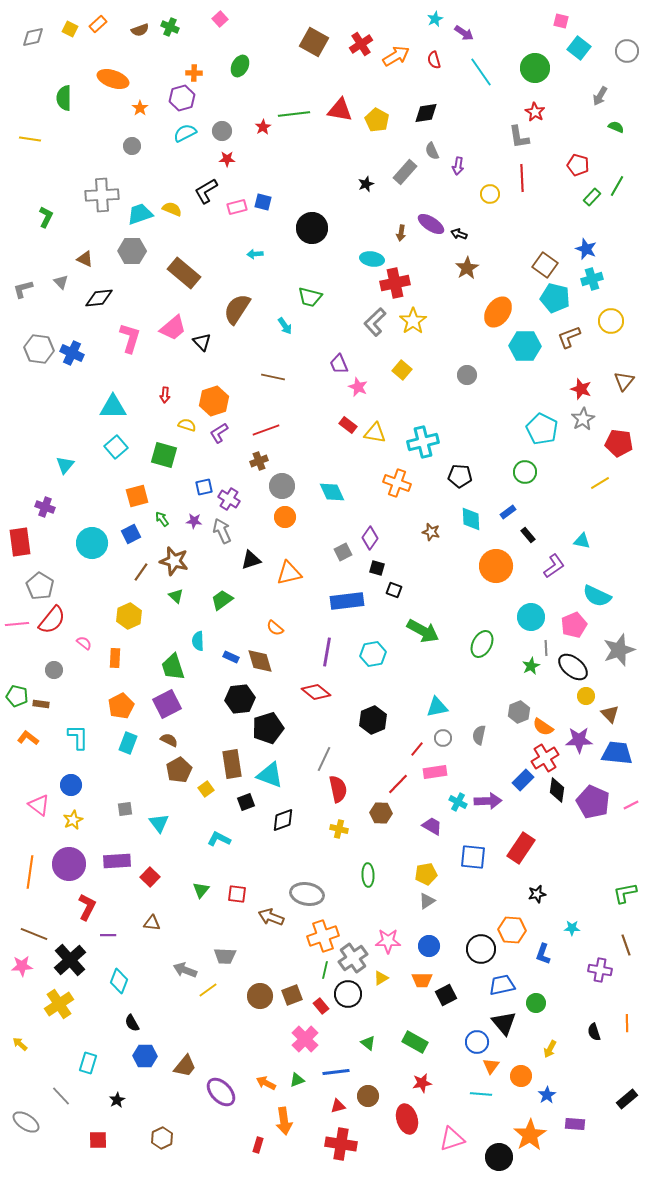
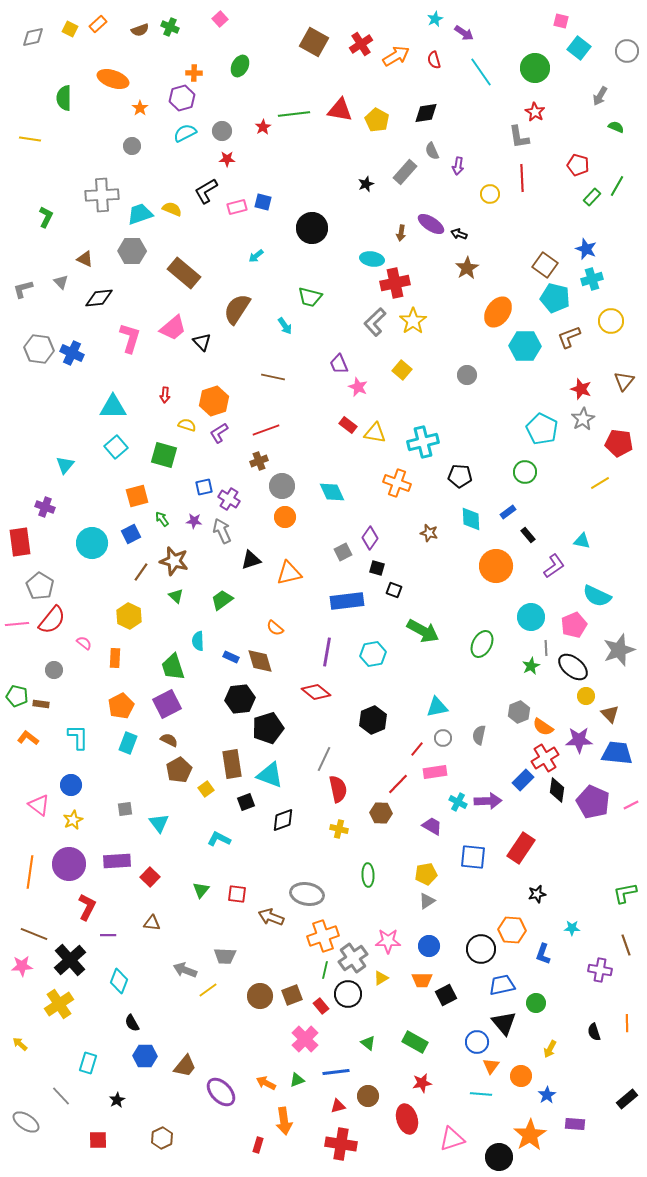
cyan arrow at (255, 254): moved 1 px right, 2 px down; rotated 35 degrees counterclockwise
brown star at (431, 532): moved 2 px left, 1 px down
yellow hexagon at (129, 616): rotated 10 degrees counterclockwise
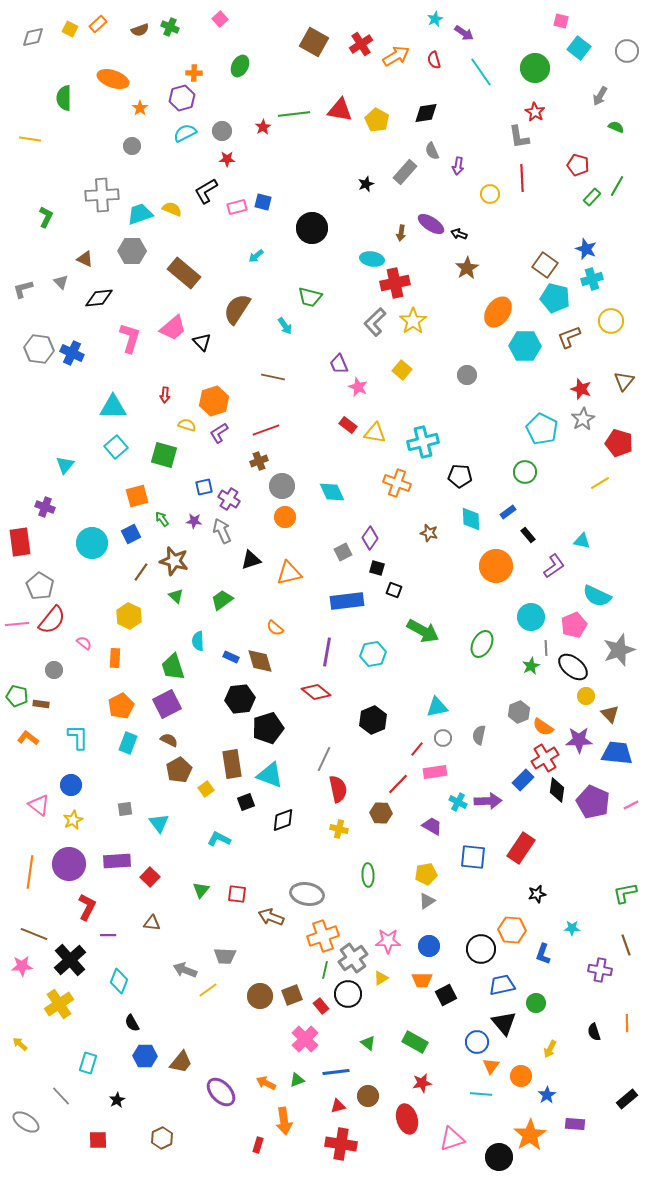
red pentagon at (619, 443): rotated 8 degrees clockwise
brown trapezoid at (185, 1066): moved 4 px left, 4 px up
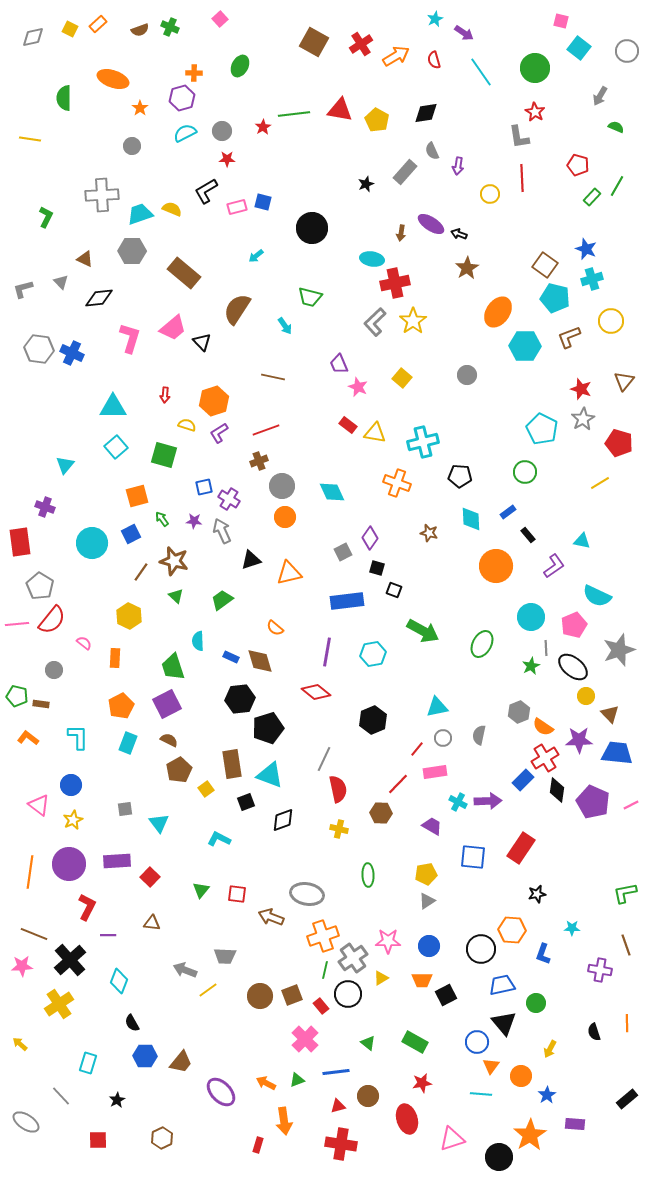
yellow square at (402, 370): moved 8 px down
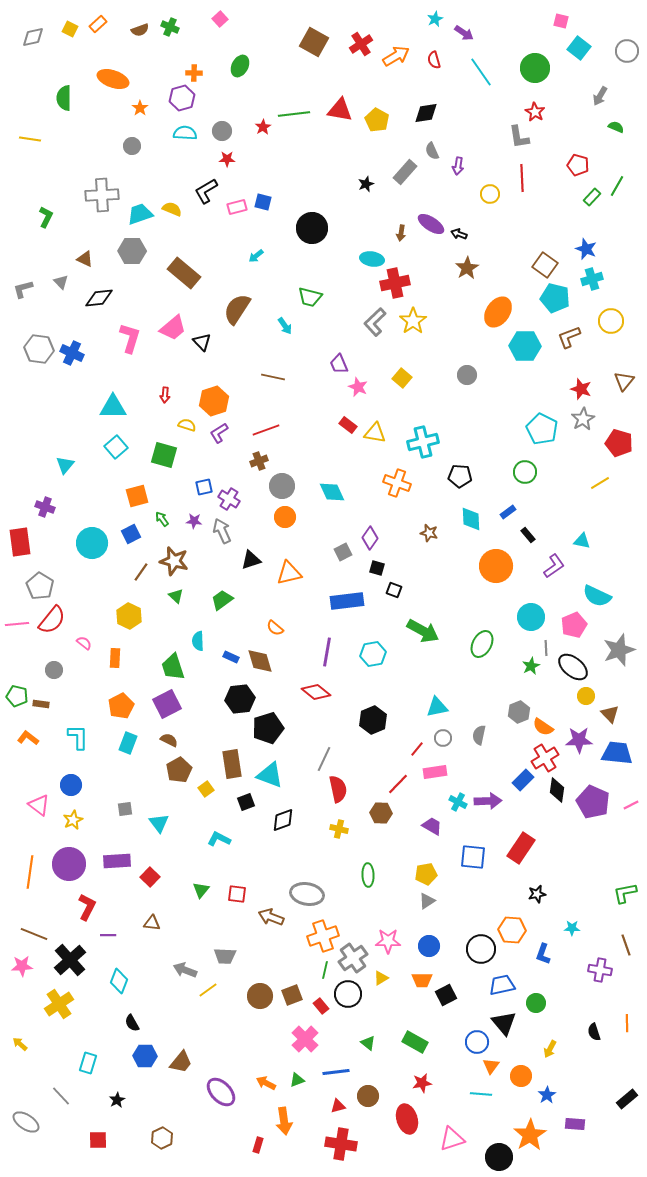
cyan semicircle at (185, 133): rotated 30 degrees clockwise
